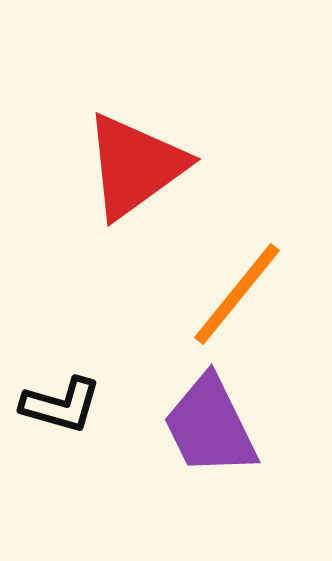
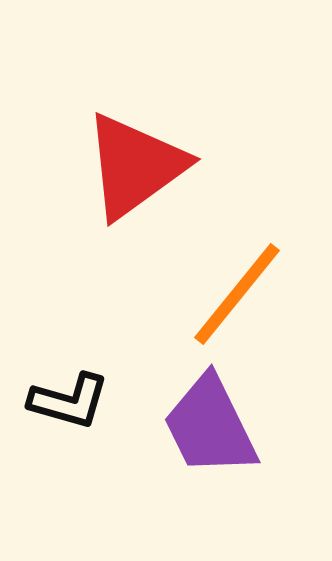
black L-shape: moved 8 px right, 4 px up
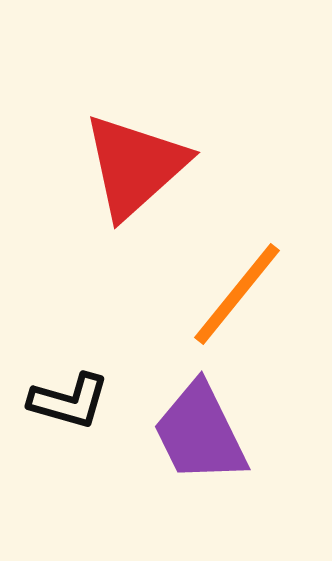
red triangle: rotated 6 degrees counterclockwise
purple trapezoid: moved 10 px left, 7 px down
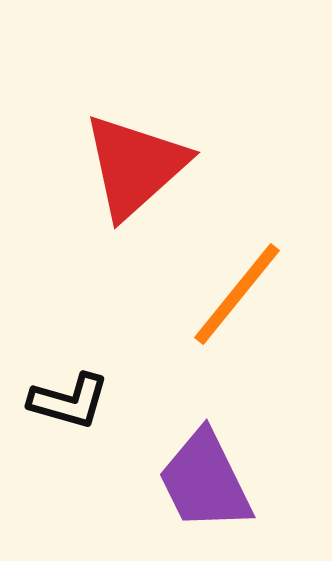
purple trapezoid: moved 5 px right, 48 px down
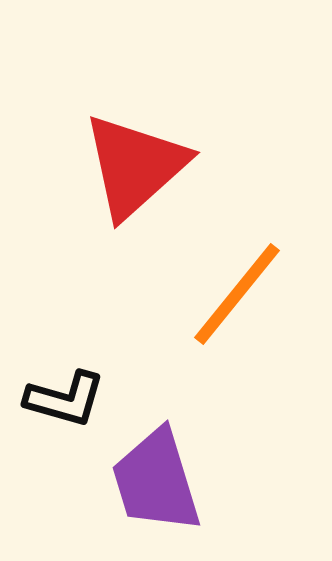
black L-shape: moved 4 px left, 2 px up
purple trapezoid: moved 49 px left; rotated 9 degrees clockwise
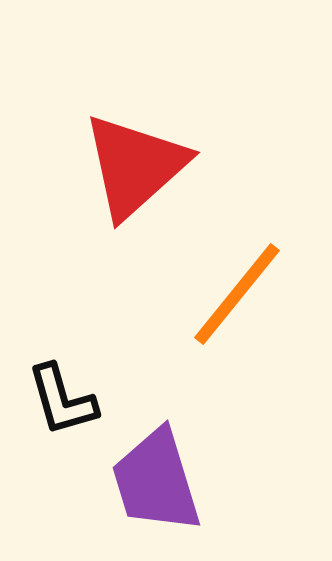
black L-shape: moved 3 px left, 1 px down; rotated 58 degrees clockwise
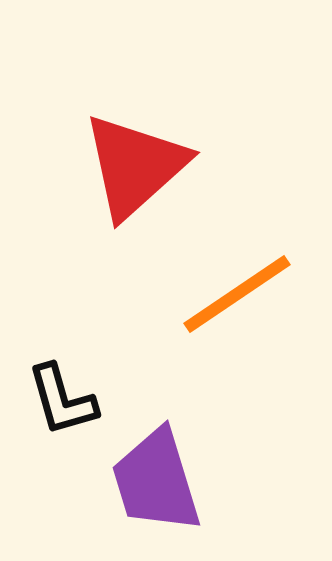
orange line: rotated 17 degrees clockwise
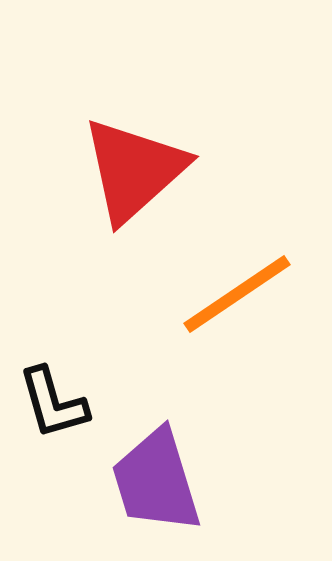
red triangle: moved 1 px left, 4 px down
black L-shape: moved 9 px left, 3 px down
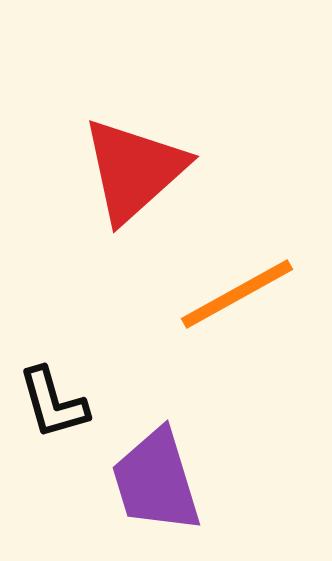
orange line: rotated 5 degrees clockwise
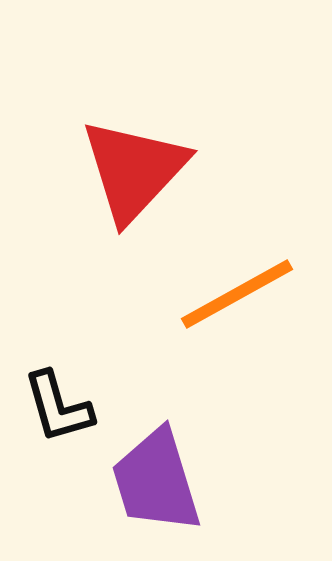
red triangle: rotated 5 degrees counterclockwise
black L-shape: moved 5 px right, 4 px down
